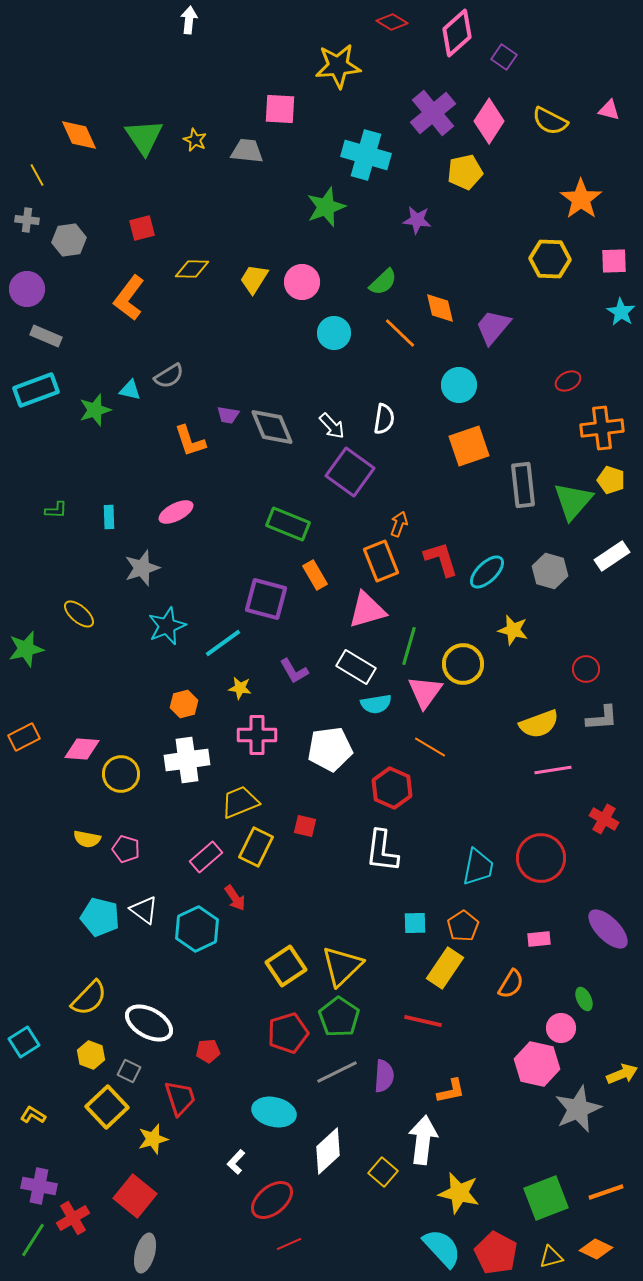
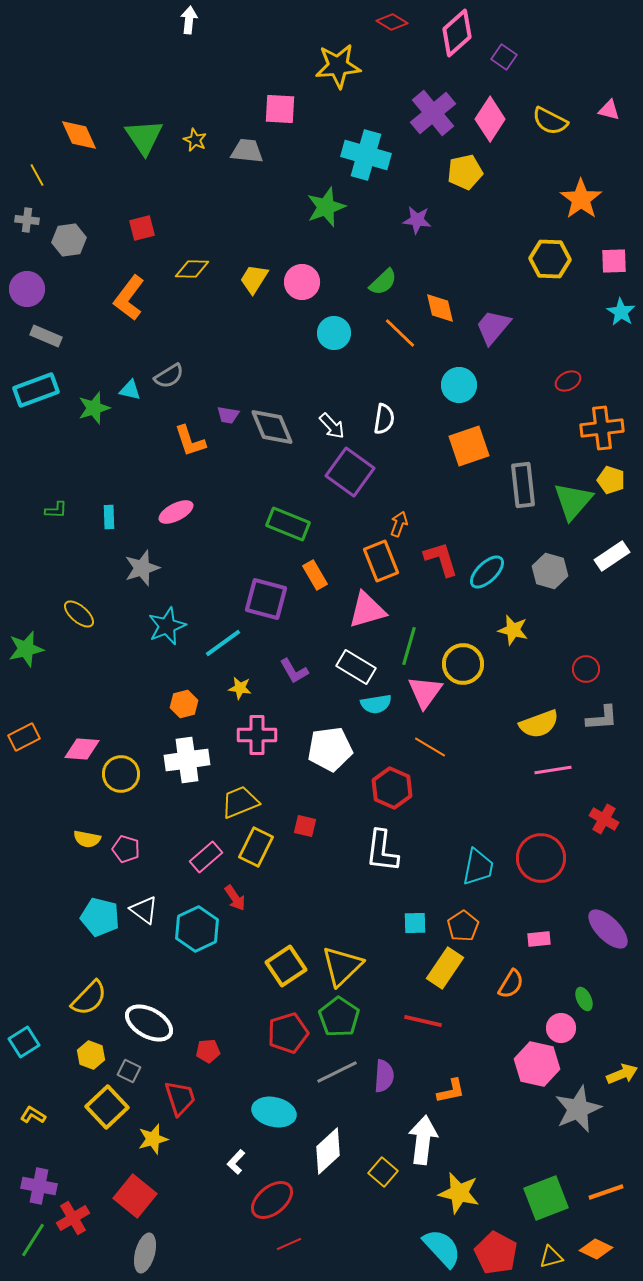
pink diamond at (489, 121): moved 1 px right, 2 px up
green star at (95, 410): moved 1 px left, 2 px up
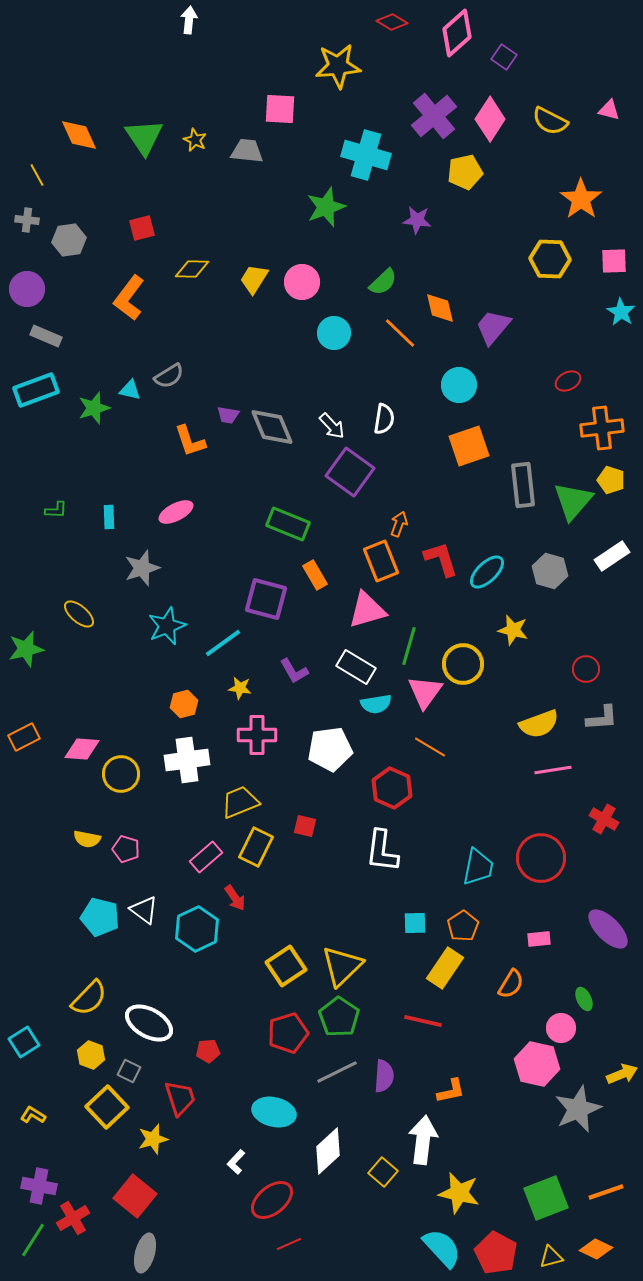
purple cross at (433, 113): moved 1 px right, 3 px down
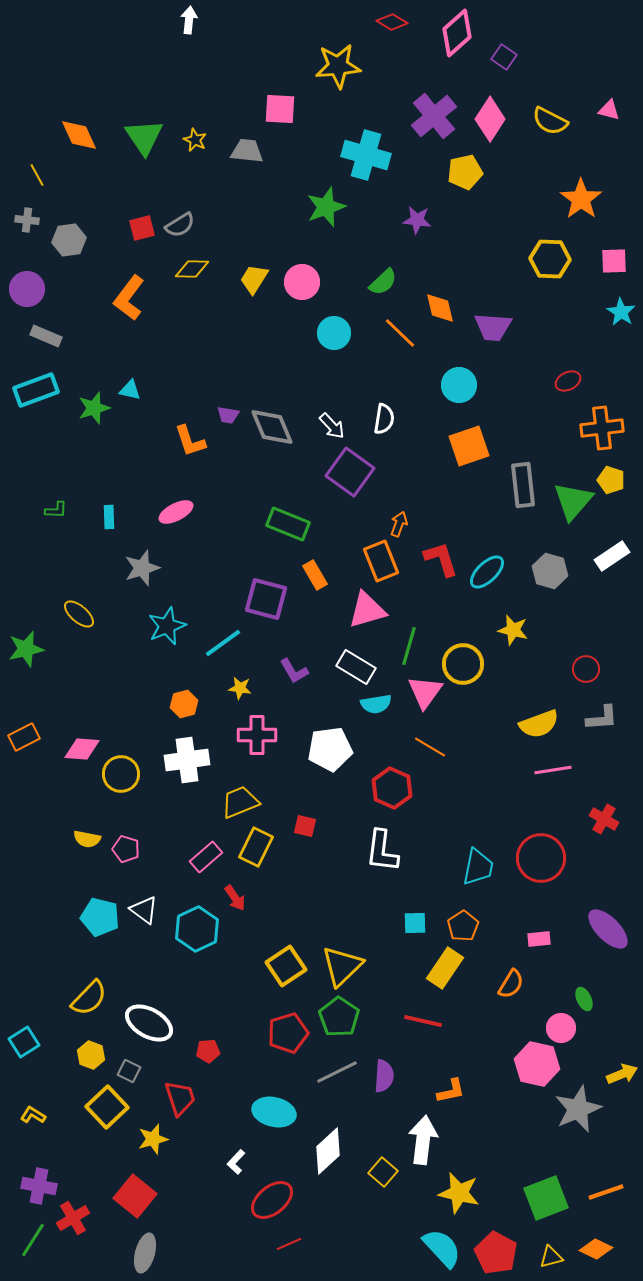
purple trapezoid at (493, 327): rotated 126 degrees counterclockwise
gray semicircle at (169, 376): moved 11 px right, 151 px up
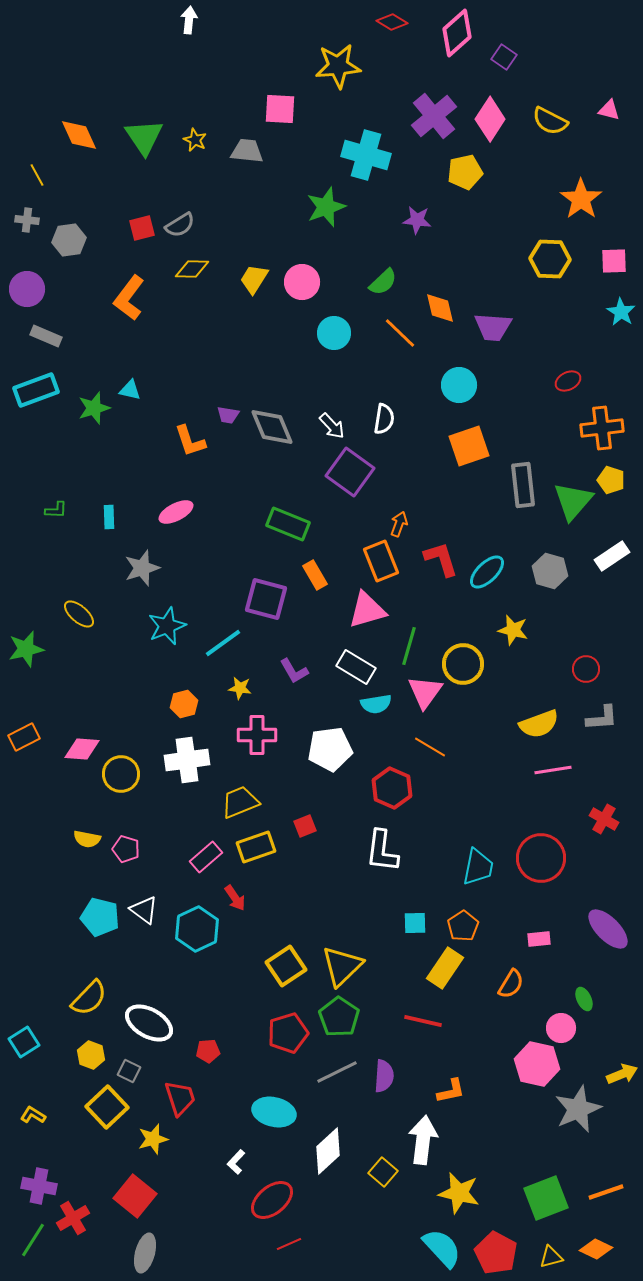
red square at (305, 826): rotated 35 degrees counterclockwise
yellow rectangle at (256, 847): rotated 45 degrees clockwise
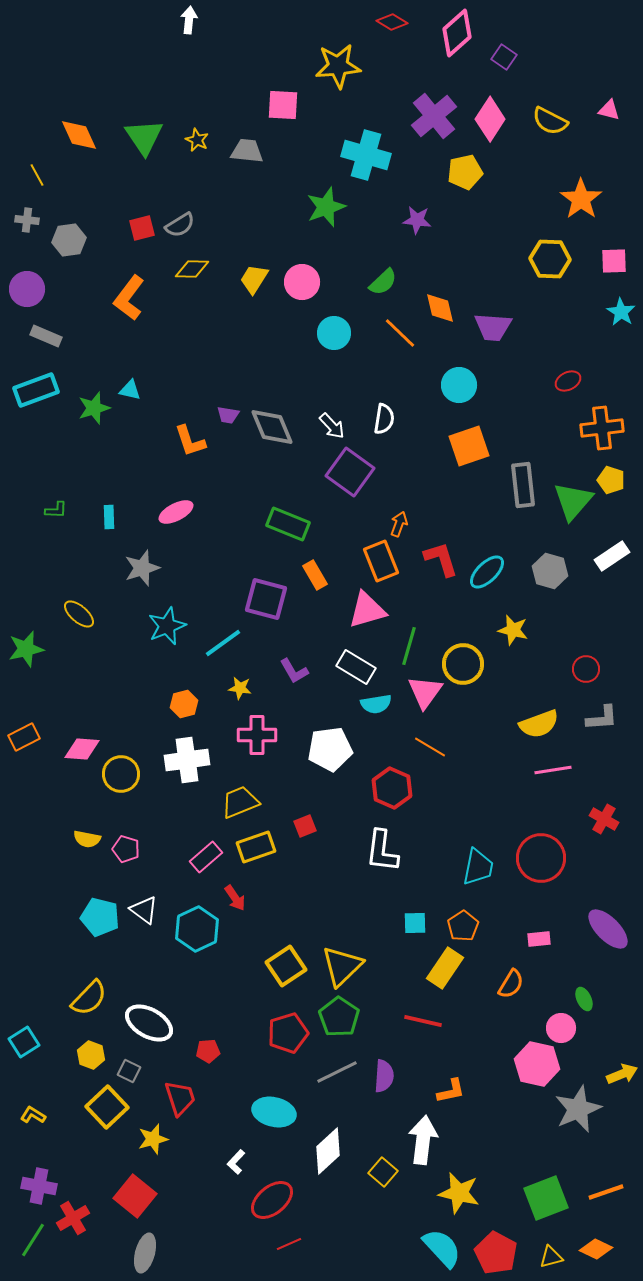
pink square at (280, 109): moved 3 px right, 4 px up
yellow star at (195, 140): moved 2 px right
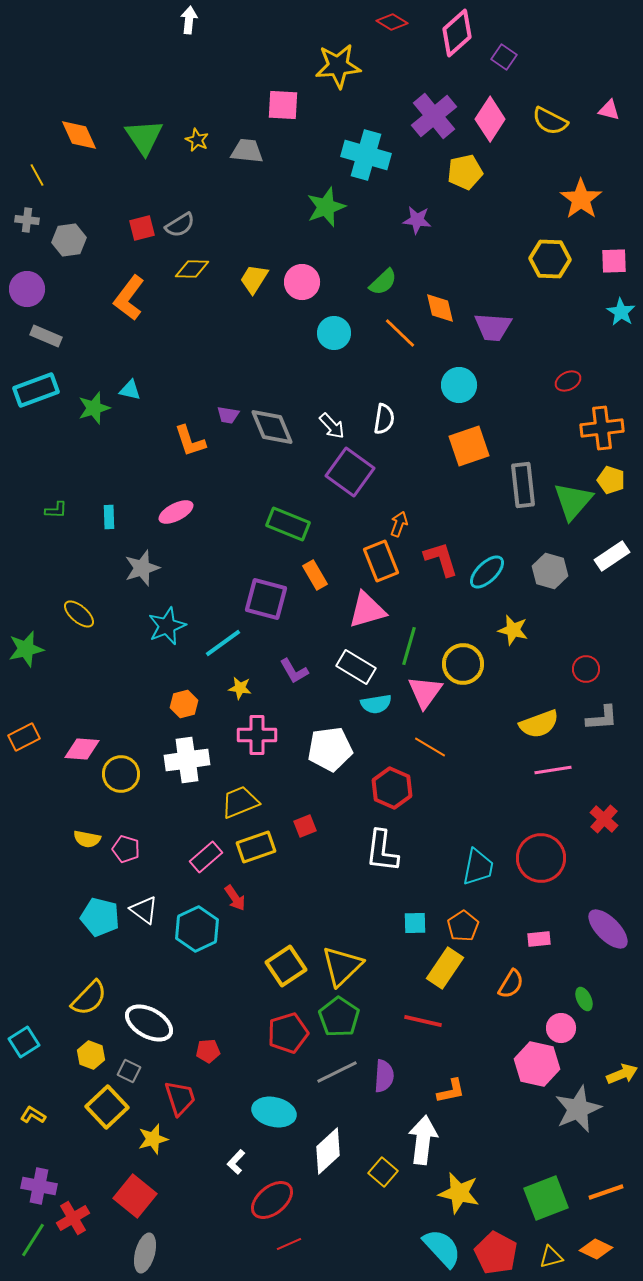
red cross at (604, 819): rotated 12 degrees clockwise
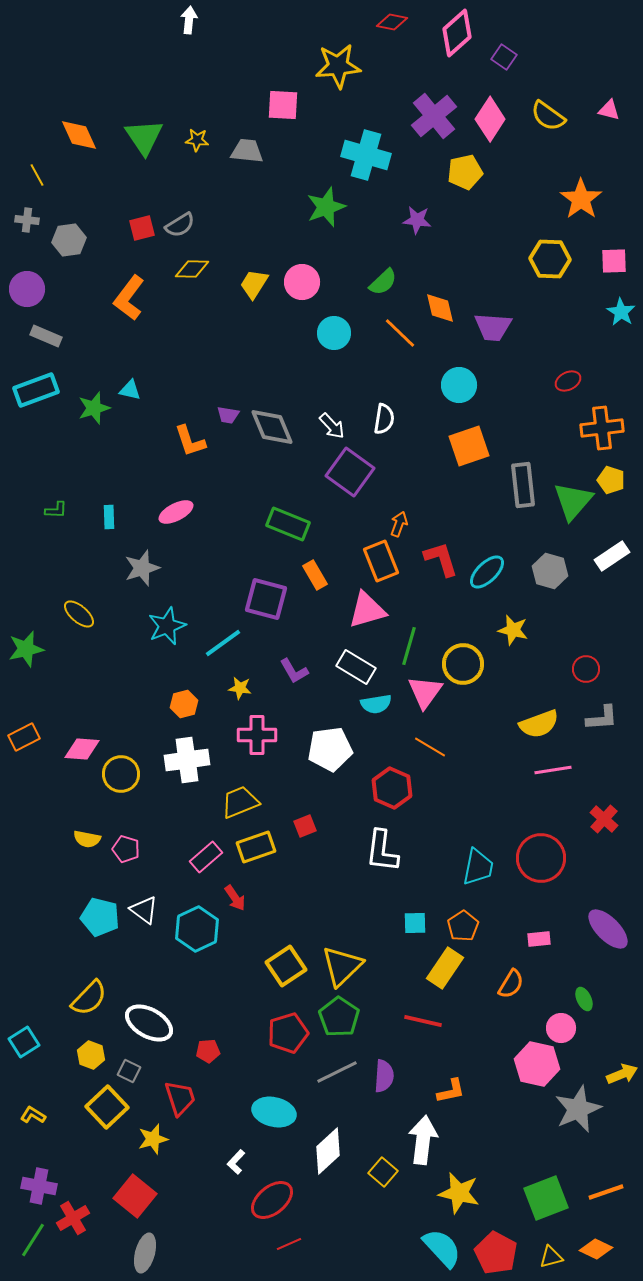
red diamond at (392, 22): rotated 20 degrees counterclockwise
yellow semicircle at (550, 121): moved 2 px left, 5 px up; rotated 9 degrees clockwise
yellow star at (197, 140): rotated 20 degrees counterclockwise
yellow trapezoid at (254, 279): moved 5 px down
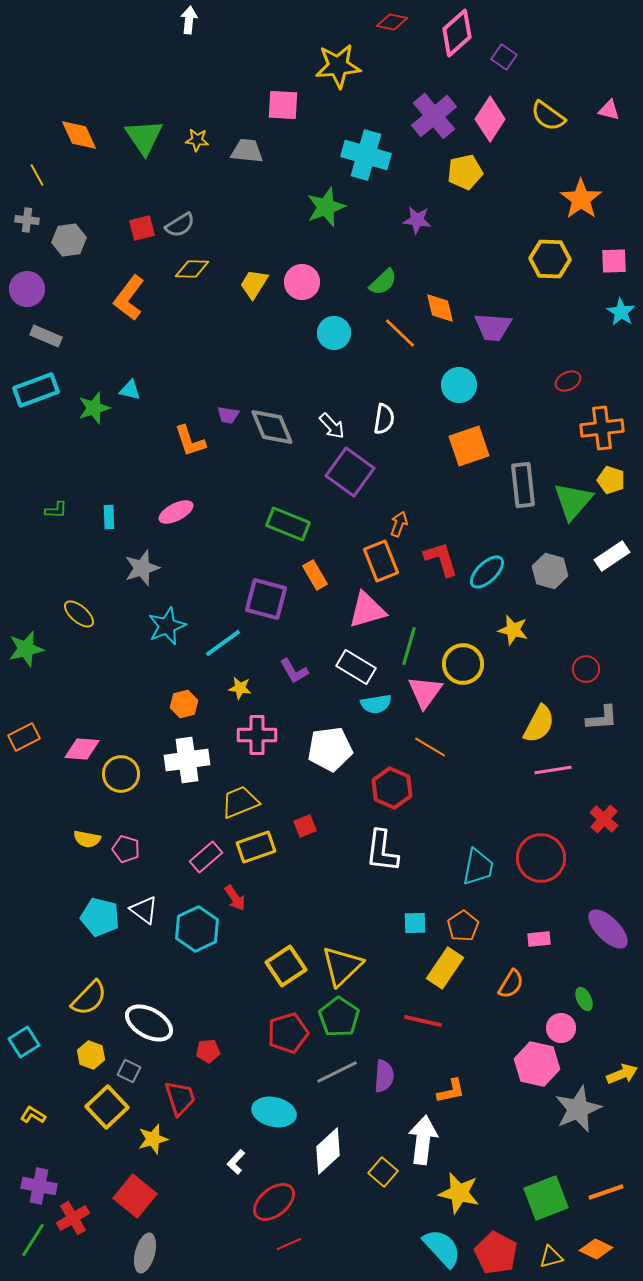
yellow semicircle at (539, 724): rotated 42 degrees counterclockwise
red ellipse at (272, 1200): moved 2 px right, 2 px down
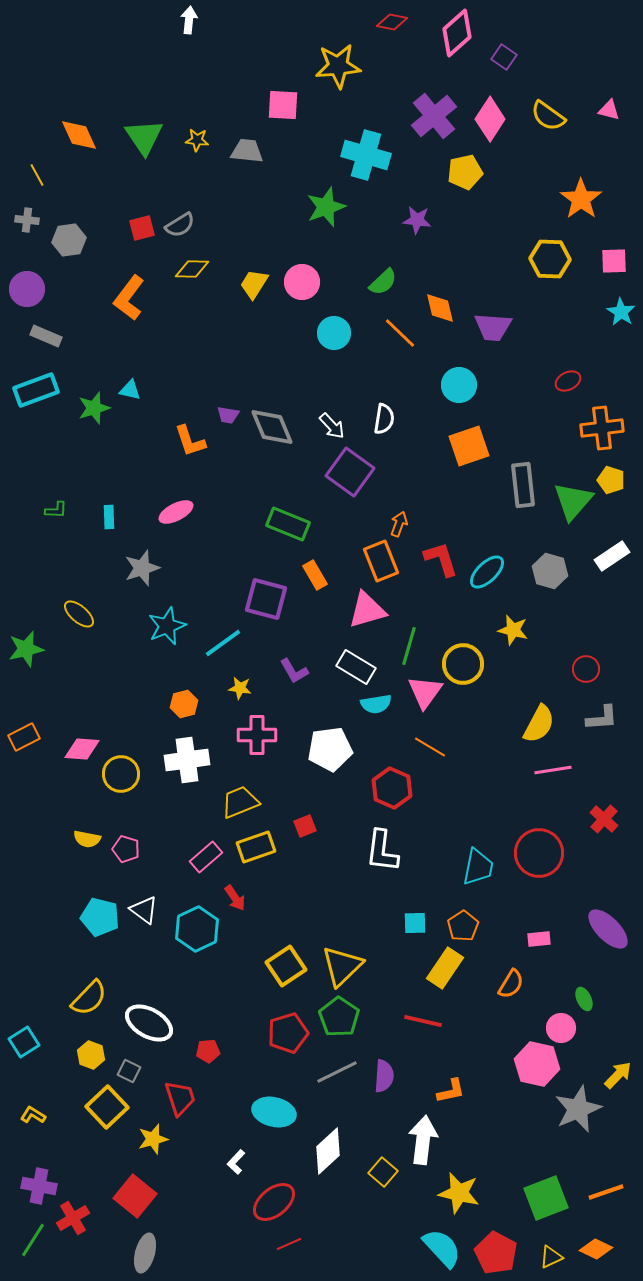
red circle at (541, 858): moved 2 px left, 5 px up
yellow arrow at (622, 1074): moved 4 px left, 1 px down; rotated 24 degrees counterclockwise
yellow triangle at (551, 1257): rotated 10 degrees counterclockwise
